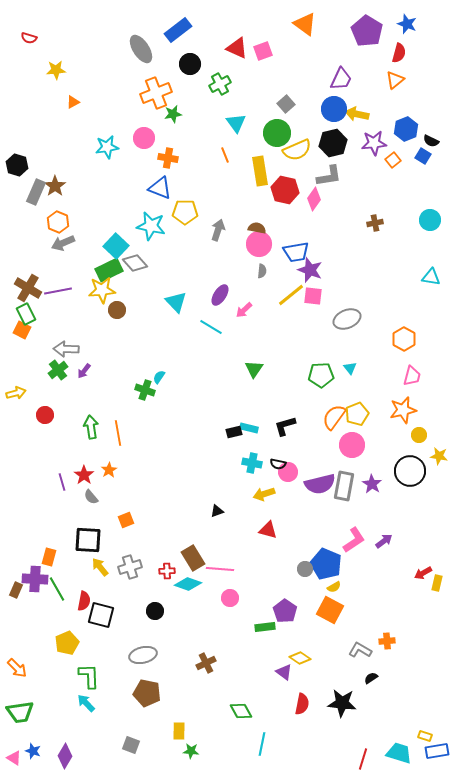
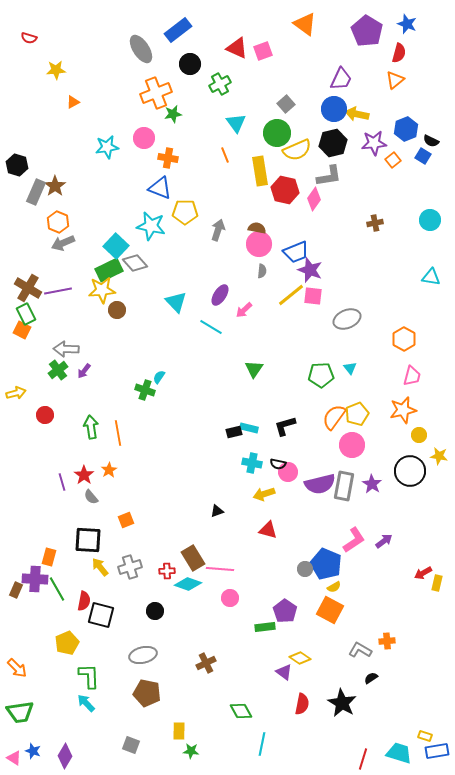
blue trapezoid at (296, 252): rotated 12 degrees counterclockwise
black star at (342, 703): rotated 24 degrees clockwise
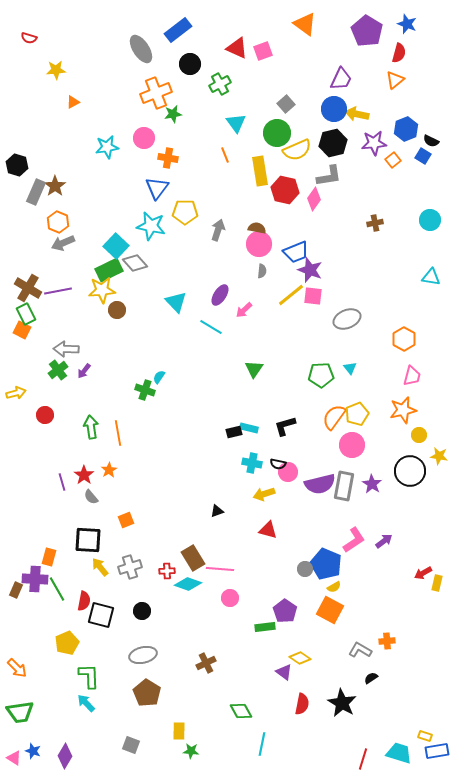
blue triangle at (160, 188): moved 3 px left; rotated 45 degrees clockwise
black circle at (155, 611): moved 13 px left
brown pentagon at (147, 693): rotated 20 degrees clockwise
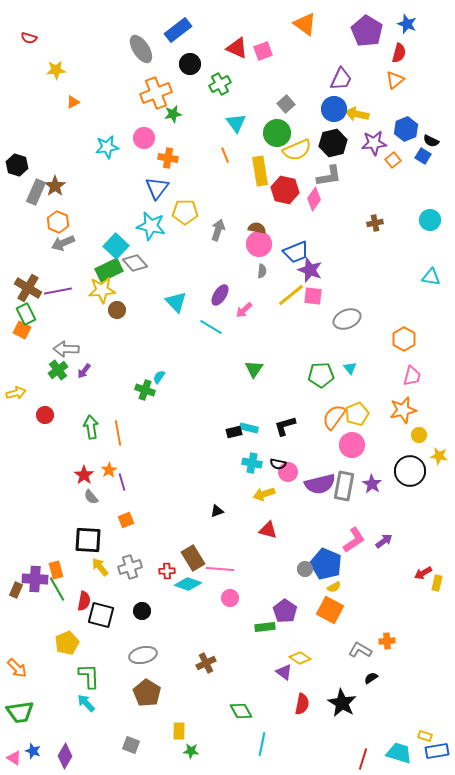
purple line at (62, 482): moved 60 px right
orange rectangle at (49, 557): moved 7 px right, 13 px down; rotated 30 degrees counterclockwise
